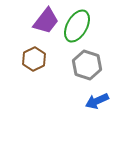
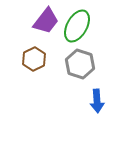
gray hexagon: moved 7 px left, 1 px up
blue arrow: rotated 70 degrees counterclockwise
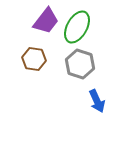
green ellipse: moved 1 px down
brown hexagon: rotated 25 degrees counterclockwise
blue arrow: rotated 20 degrees counterclockwise
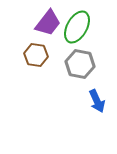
purple trapezoid: moved 2 px right, 2 px down
brown hexagon: moved 2 px right, 4 px up
gray hexagon: rotated 8 degrees counterclockwise
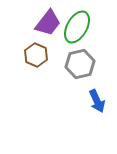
brown hexagon: rotated 15 degrees clockwise
gray hexagon: rotated 24 degrees counterclockwise
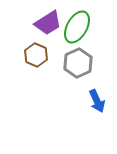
purple trapezoid: rotated 20 degrees clockwise
gray hexagon: moved 2 px left, 1 px up; rotated 12 degrees counterclockwise
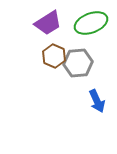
green ellipse: moved 14 px right, 4 px up; rotated 40 degrees clockwise
brown hexagon: moved 18 px right, 1 px down
gray hexagon: rotated 20 degrees clockwise
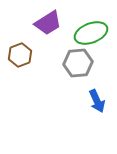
green ellipse: moved 10 px down
brown hexagon: moved 34 px left, 1 px up; rotated 15 degrees clockwise
